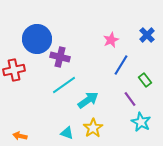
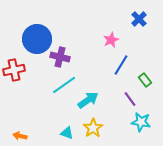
blue cross: moved 8 px left, 16 px up
cyan star: rotated 18 degrees counterclockwise
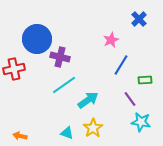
red cross: moved 1 px up
green rectangle: rotated 56 degrees counterclockwise
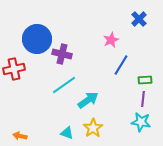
purple cross: moved 2 px right, 3 px up
purple line: moved 13 px right; rotated 42 degrees clockwise
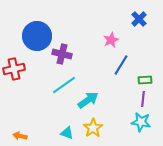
blue circle: moved 3 px up
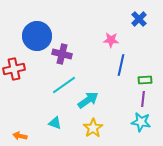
pink star: rotated 28 degrees clockwise
blue line: rotated 20 degrees counterclockwise
cyan triangle: moved 12 px left, 10 px up
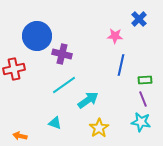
pink star: moved 4 px right, 4 px up
purple line: rotated 28 degrees counterclockwise
yellow star: moved 6 px right
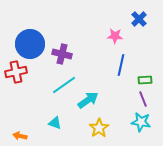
blue circle: moved 7 px left, 8 px down
red cross: moved 2 px right, 3 px down
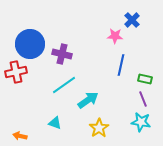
blue cross: moved 7 px left, 1 px down
green rectangle: moved 1 px up; rotated 16 degrees clockwise
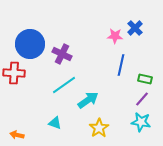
blue cross: moved 3 px right, 8 px down
purple cross: rotated 12 degrees clockwise
red cross: moved 2 px left, 1 px down; rotated 15 degrees clockwise
purple line: moved 1 px left; rotated 63 degrees clockwise
orange arrow: moved 3 px left, 1 px up
